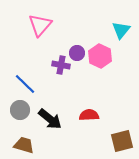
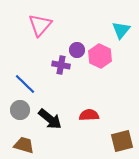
purple circle: moved 3 px up
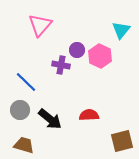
blue line: moved 1 px right, 2 px up
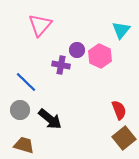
red semicircle: moved 30 px right, 5 px up; rotated 72 degrees clockwise
brown square: moved 2 px right, 3 px up; rotated 25 degrees counterclockwise
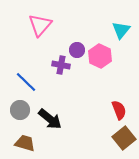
brown trapezoid: moved 1 px right, 2 px up
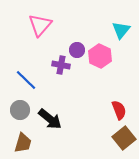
blue line: moved 2 px up
brown trapezoid: moved 2 px left; rotated 90 degrees clockwise
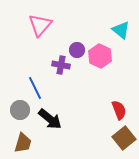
cyan triangle: rotated 30 degrees counterclockwise
blue line: moved 9 px right, 8 px down; rotated 20 degrees clockwise
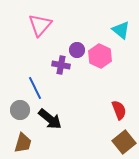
brown square: moved 4 px down
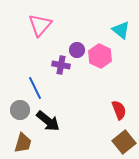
black arrow: moved 2 px left, 2 px down
